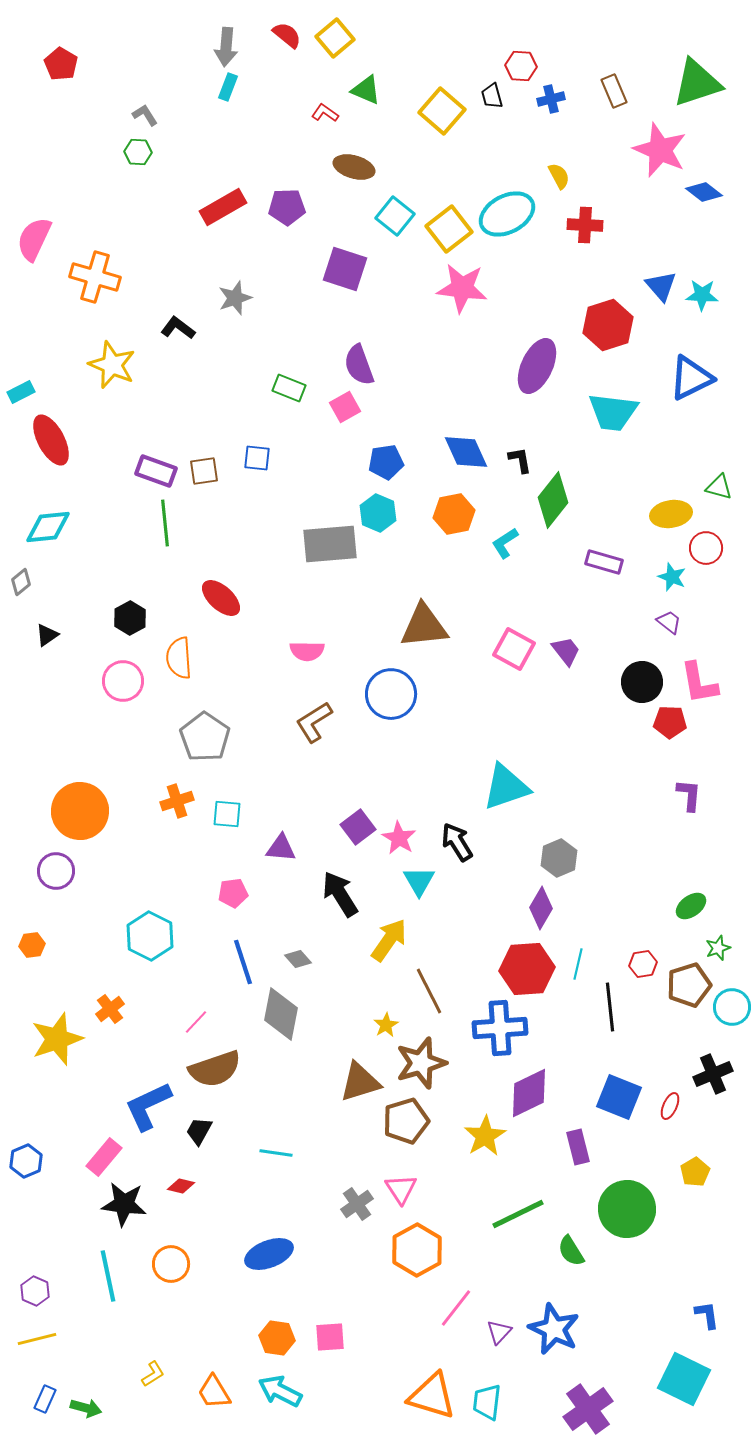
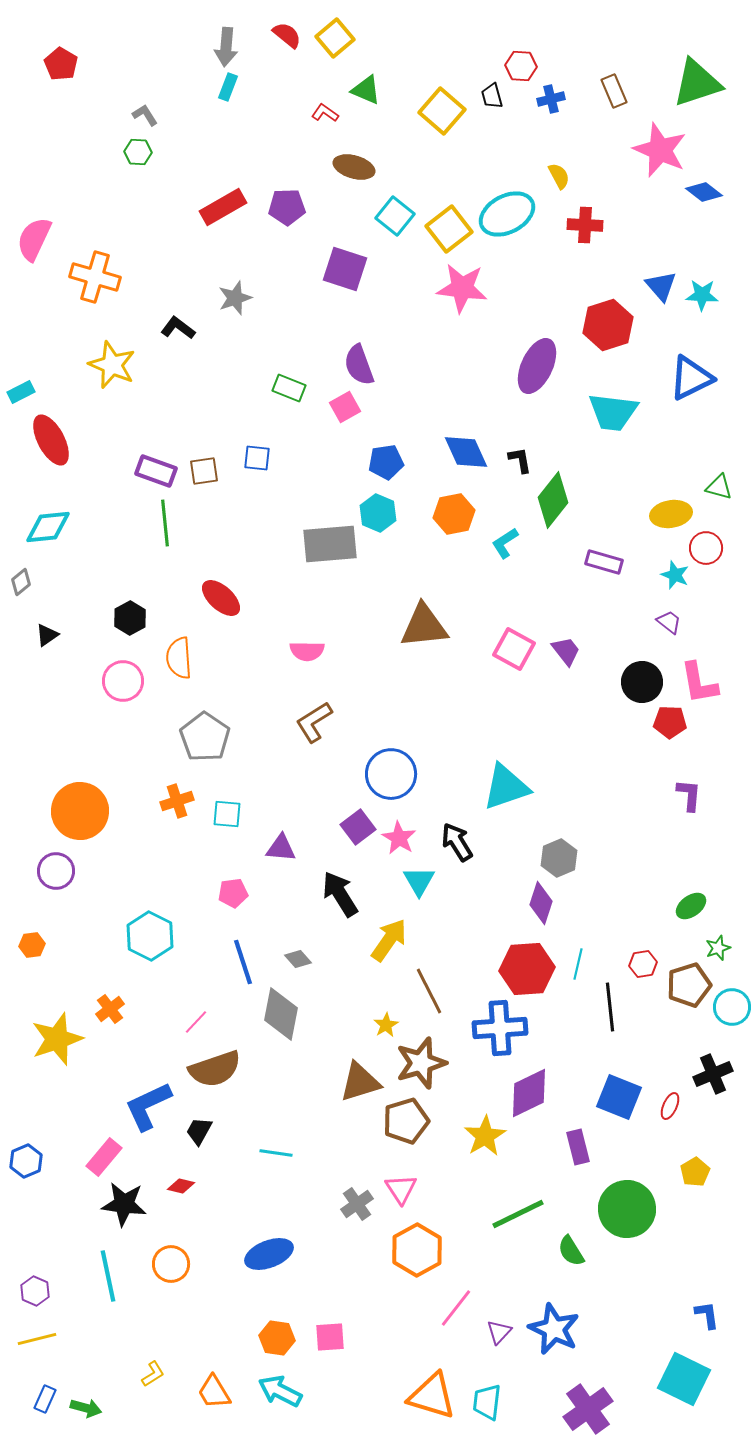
cyan star at (672, 577): moved 3 px right, 2 px up
blue circle at (391, 694): moved 80 px down
purple diamond at (541, 908): moved 5 px up; rotated 12 degrees counterclockwise
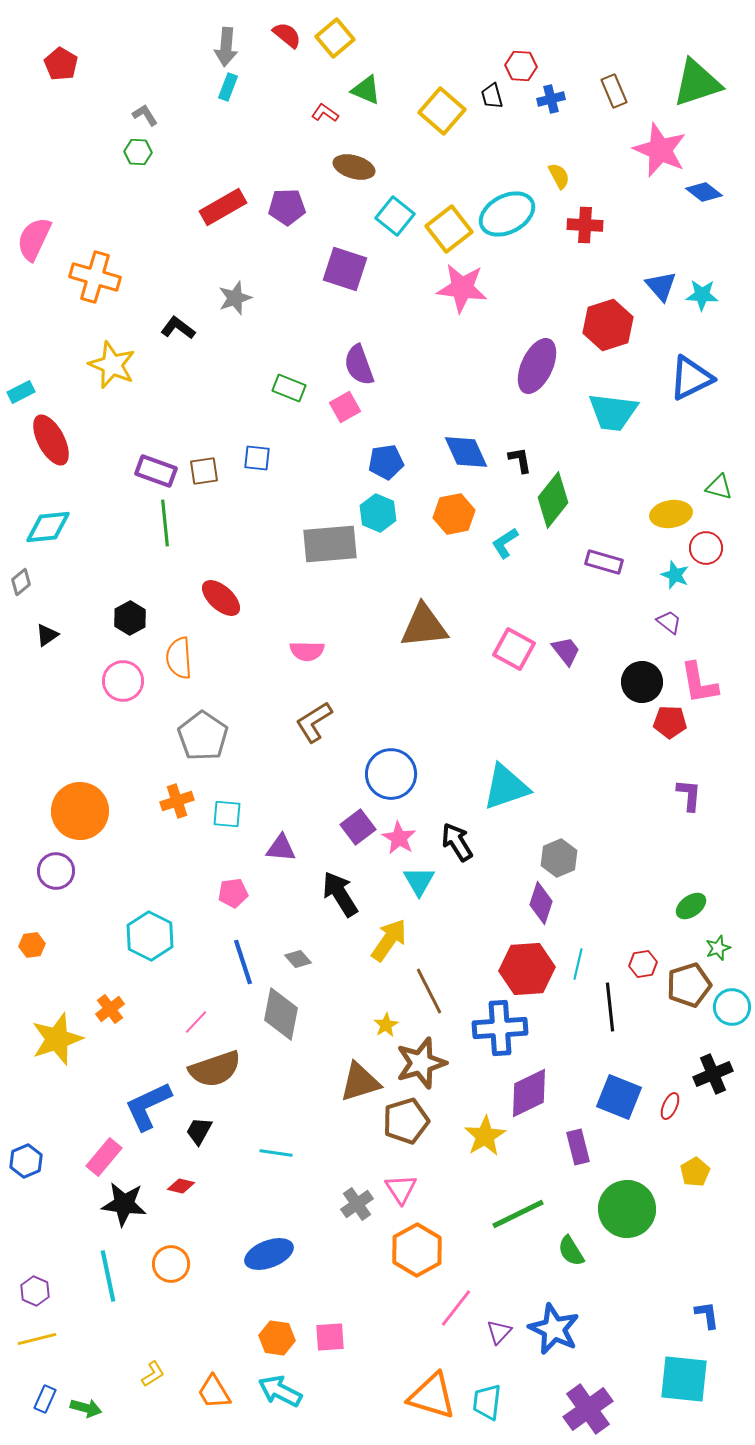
gray pentagon at (205, 737): moved 2 px left, 1 px up
cyan square at (684, 1379): rotated 20 degrees counterclockwise
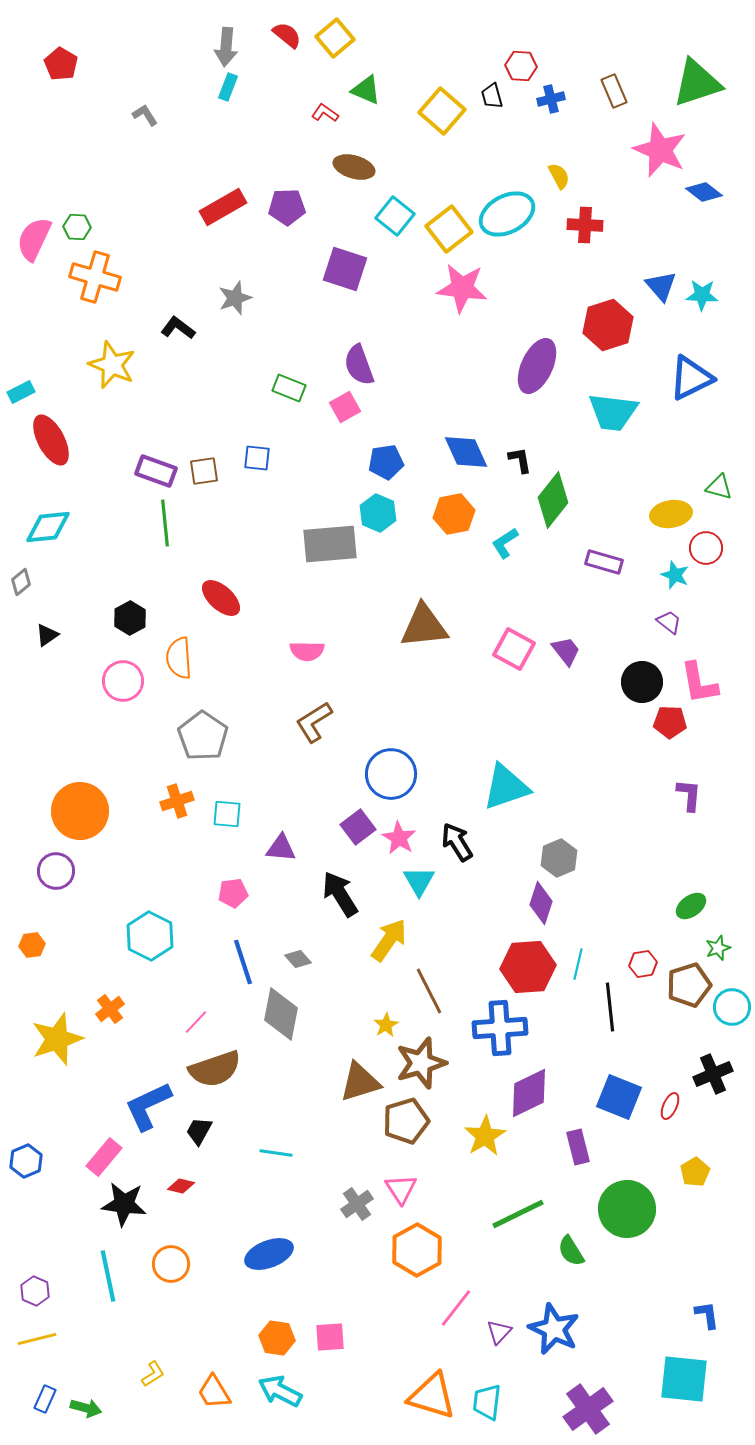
green hexagon at (138, 152): moved 61 px left, 75 px down
red hexagon at (527, 969): moved 1 px right, 2 px up
